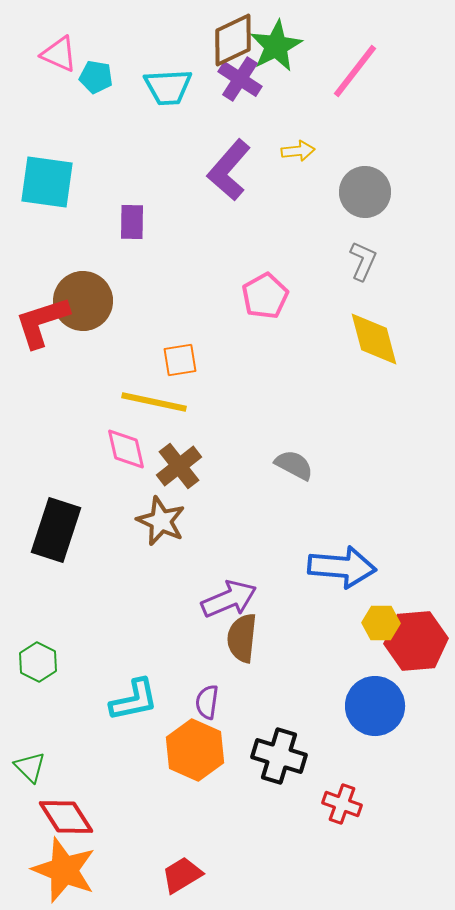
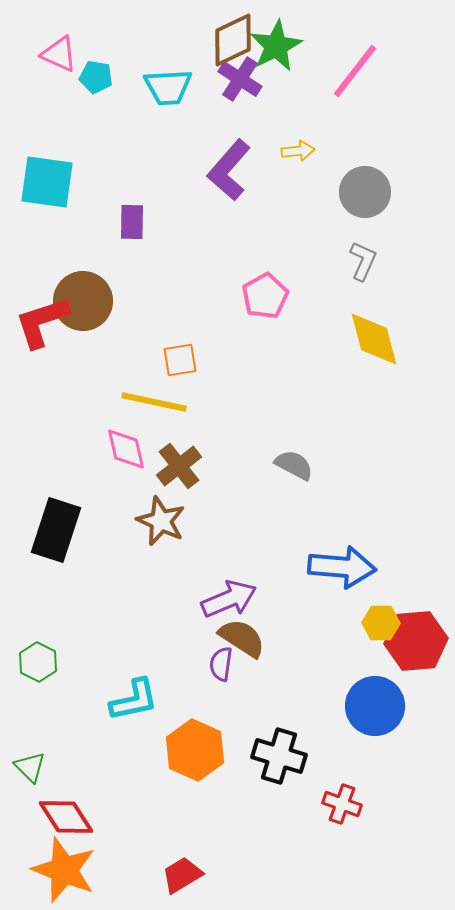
brown semicircle: rotated 117 degrees clockwise
purple semicircle: moved 14 px right, 38 px up
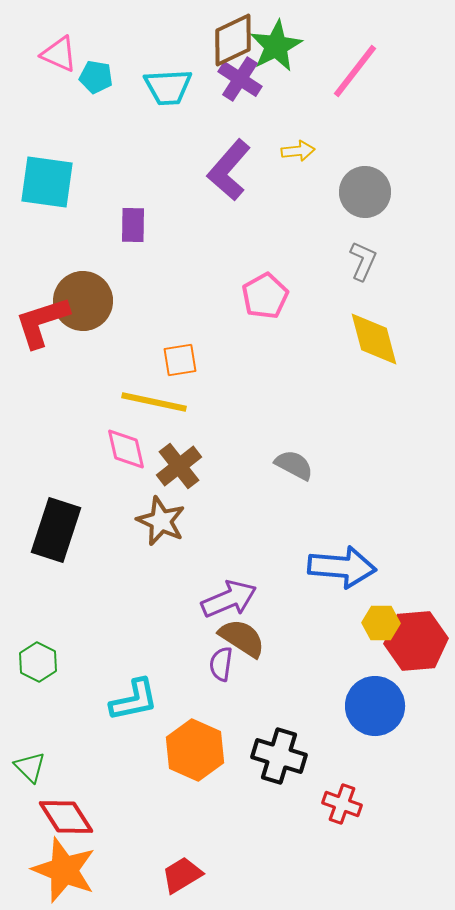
purple rectangle: moved 1 px right, 3 px down
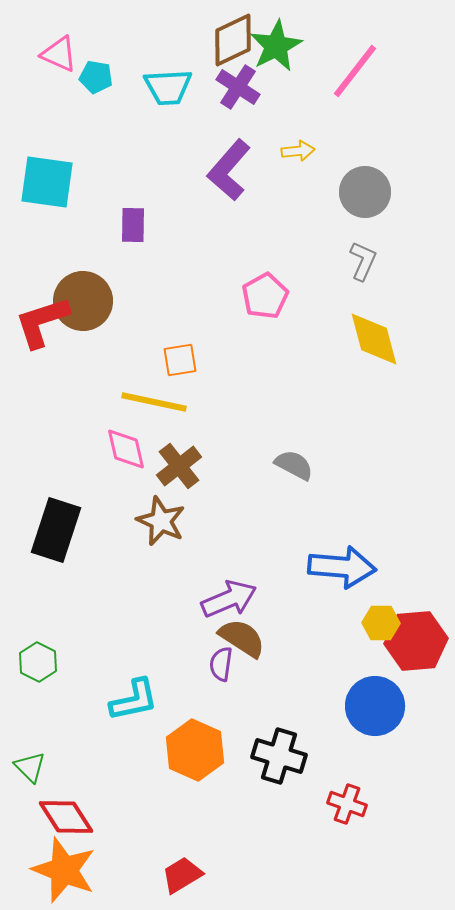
purple cross: moved 2 px left, 8 px down
red cross: moved 5 px right
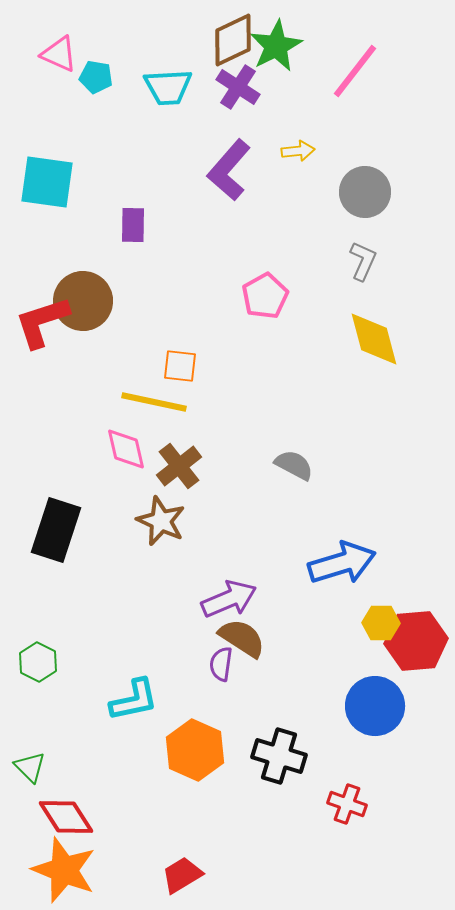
orange square: moved 6 px down; rotated 15 degrees clockwise
blue arrow: moved 4 px up; rotated 22 degrees counterclockwise
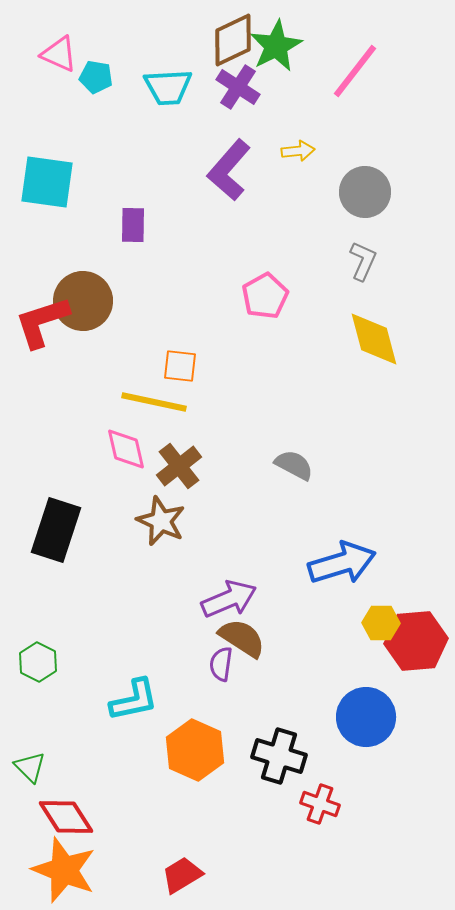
blue circle: moved 9 px left, 11 px down
red cross: moved 27 px left
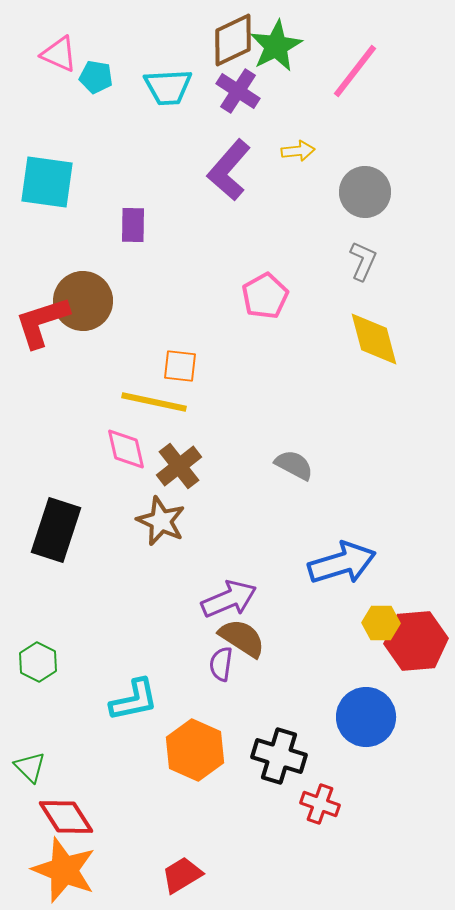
purple cross: moved 4 px down
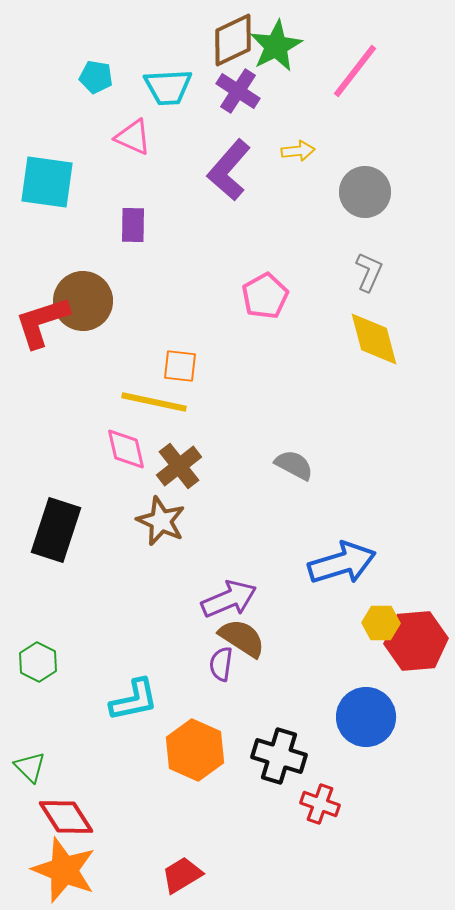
pink triangle: moved 74 px right, 83 px down
gray L-shape: moved 6 px right, 11 px down
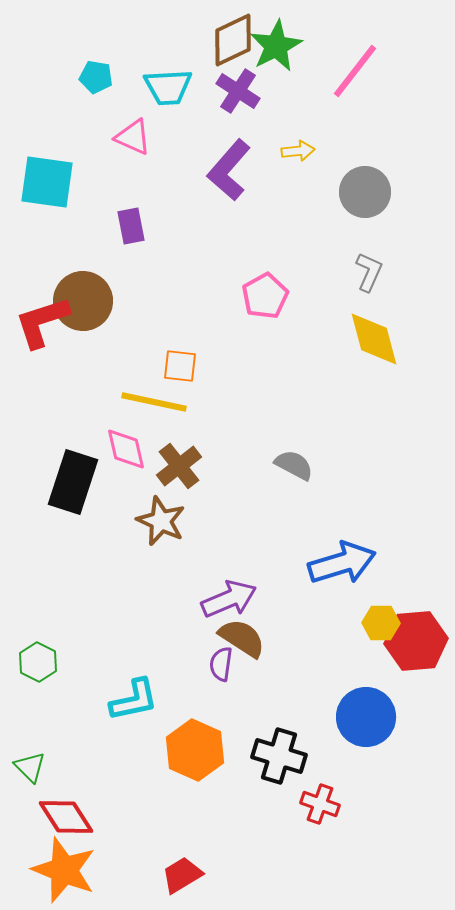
purple rectangle: moved 2 px left, 1 px down; rotated 12 degrees counterclockwise
black rectangle: moved 17 px right, 48 px up
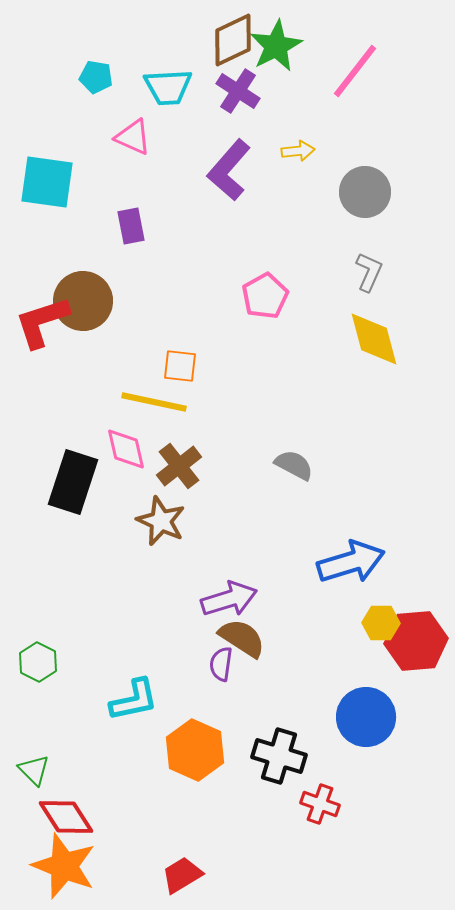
blue arrow: moved 9 px right, 1 px up
purple arrow: rotated 6 degrees clockwise
green triangle: moved 4 px right, 3 px down
orange star: moved 4 px up
